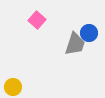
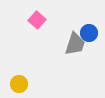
yellow circle: moved 6 px right, 3 px up
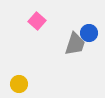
pink square: moved 1 px down
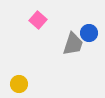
pink square: moved 1 px right, 1 px up
gray trapezoid: moved 2 px left
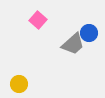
gray trapezoid: rotated 30 degrees clockwise
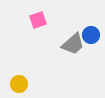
pink square: rotated 30 degrees clockwise
blue circle: moved 2 px right, 2 px down
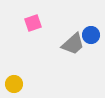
pink square: moved 5 px left, 3 px down
yellow circle: moved 5 px left
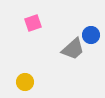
gray trapezoid: moved 5 px down
yellow circle: moved 11 px right, 2 px up
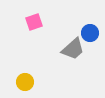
pink square: moved 1 px right, 1 px up
blue circle: moved 1 px left, 2 px up
